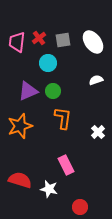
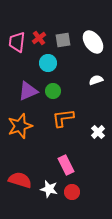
orange L-shape: rotated 105 degrees counterclockwise
red circle: moved 8 px left, 15 px up
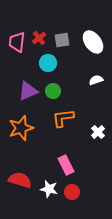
gray square: moved 1 px left
orange star: moved 1 px right, 2 px down
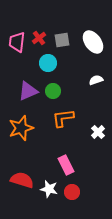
red semicircle: moved 2 px right
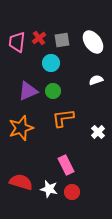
cyan circle: moved 3 px right
red semicircle: moved 1 px left, 2 px down
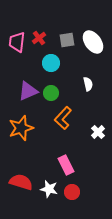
gray square: moved 5 px right
white semicircle: moved 8 px left, 4 px down; rotated 96 degrees clockwise
green circle: moved 2 px left, 2 px down
orange L-shape: rotated 40 degrees counterclockwise
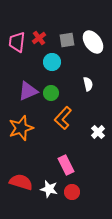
cyan circle: moved 1 px right, 1 px up
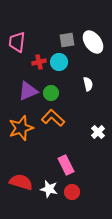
red cross: moved 24 px down; rotated 24 degrees clockwise
cyan circle: moved 7 px right
orange L-shape: moved 10 px left; rotated 90 degrees clockwise
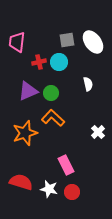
orange star: moved 4 px right, 5 px down
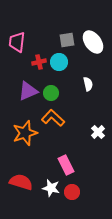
white star: moved 2 px right, 1 px up
